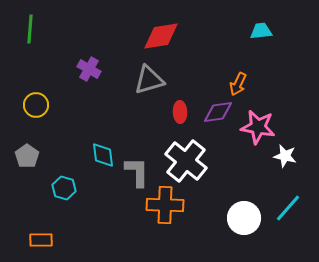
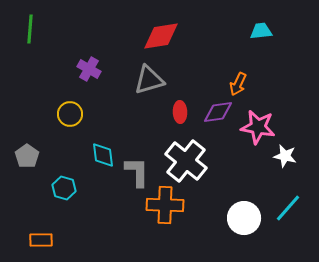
yellow circle: moved 34 px right, 9 px down
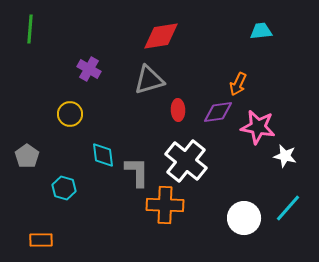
red ellipse: moved 2 px left, 2 px up
